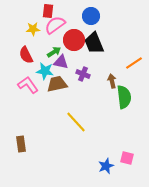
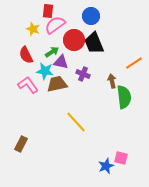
yellow star: rotated 24 degrees clockwise
green arrow: moved 2 px left
brown rectangle: rotated 35 degrees clockwise
pink square: moved 6 px left
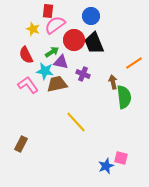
brown arrow: moved 1 px right, 1 px down
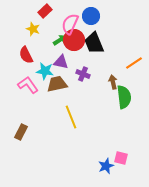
red rectangle: moved 3 px left; rotated 40 degrees clockwise
pink semicircle: moved 15 px right, 1 px up; rotated 30 degrees counterclockwise
green arrow: moved 8 px right, 12 px up
yellow line: moved 5 px left, 5 px up; rotated 20 degrees clockwise
brown rectangle: moved 12 px up
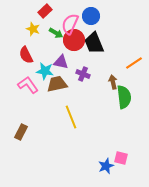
green arrow: moved 4 px left, 7 px up; rotated 64 degrees clockwise
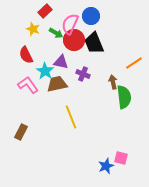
cyan star: rotated 24 degrees clockwise
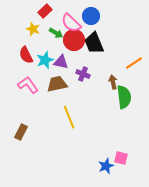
pink semicircle: moved 1 px right, 1 px up; rotated 70 degrees counterclockwise
cyan star: moved 11 px up; rotated 18 degrees clockwise
yellow line: moved 2 px left
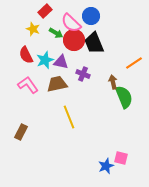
green semicircle: rotated 15 degrees counterclockwise
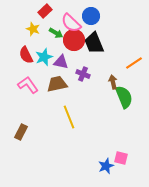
cyan star: moved 1 px left, 3 px up
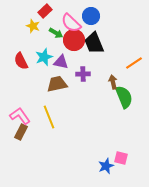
yellow star: moved 3 px up
red semicircle: moved 5 px left, 6 px down
purple cross: rotated 24 degrees counterclockwise
pink L-shape: moved 8 px left, 31 px down
yellow line: moved 20 px left
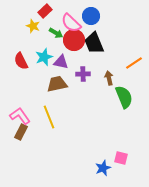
brown arrow: moved 4 px left, 4 px up
blue star: moved 3 px left, 2 px down
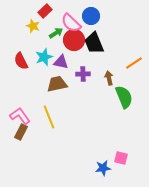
green arrow: rotated 64 degrees counterclockwise
blue star: rotated 14 degrees clockwise
